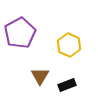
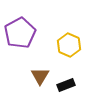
black rectangle: moved 1 px left
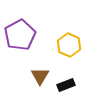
purple pentagon: moved 2 px down
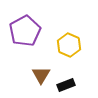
purple pentagon: moved 5 px right, 4 px up
brown triangle: moved 1 px right, 1 px up
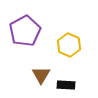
black rectangle: rotated 24 degrees clockwise
